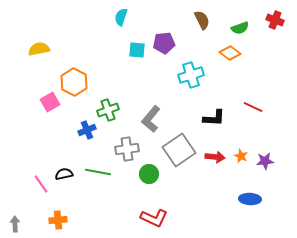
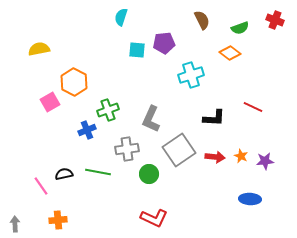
gray L-shape: rotated 16 degrees counterclockwise
pink line: moved 2 px down
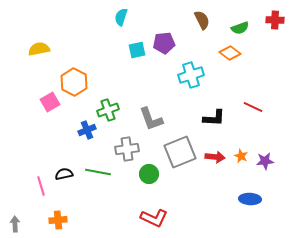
red cross: rotated 18 degrees counterclockwise
cyan square: rotated 18 degrees counterclockwise
gray L-shape: rotated 44 degrees counterclockwise
gray square: moved 1 px right, 2 px down; rotated 12 degrees clockwise
pink line: rotated 18 degrees clockwise
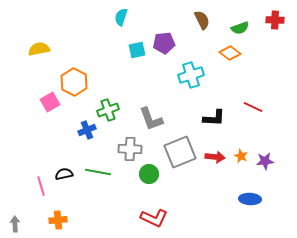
gray cross: moved 3 px right; rotated 10 degrees clockwise
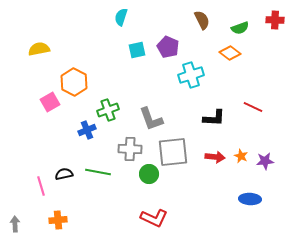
purple pentagon: moved 4 px right, 4 px down; rotated 30 degrees clockwise
gray square: moved 7 px left; rotated 16 degrees clockwise
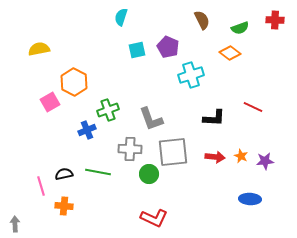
orange cross: moved 6 px right, 14 px up; rotated 12 degrees clockwise
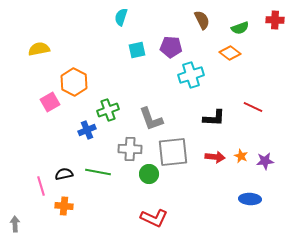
purple pentagon: moved 3 px right; rotated 20 degrees counterclockwise
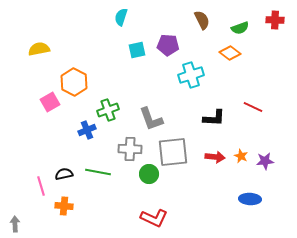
purple pentagon: moved 3 px left, 2 px up
